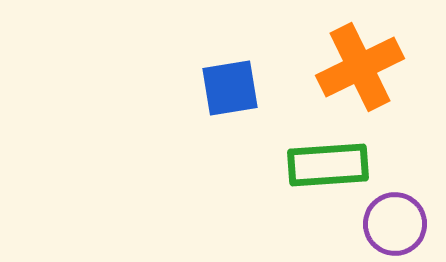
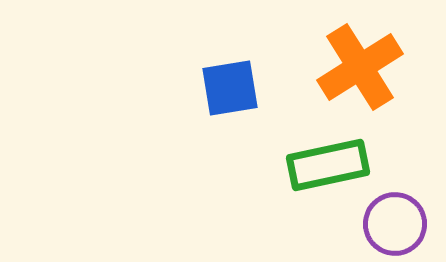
orange cross: rotated 6 degrees counterclockwise
green rectangle: rotated 8 degrees counterclockwise
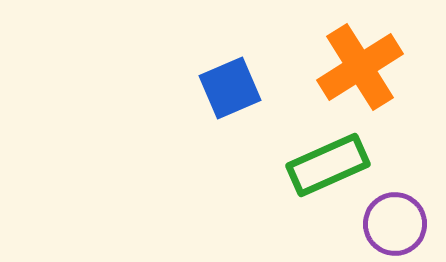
blue square: rotated 14 degrees counterclockwise
green rectangle: rotated 12 degrees counterclockwise
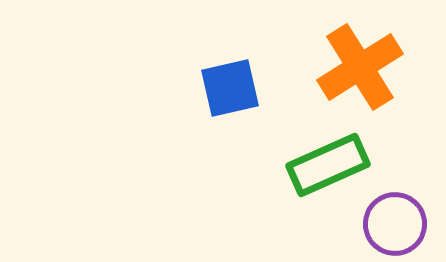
blue square: rotated 10 degrees clockwise
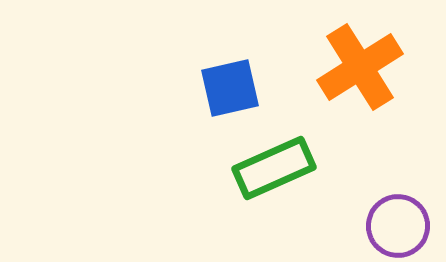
green rectangle: moved 54 px left, 3 px down
purple circle: moved 3 px right, 2 px down
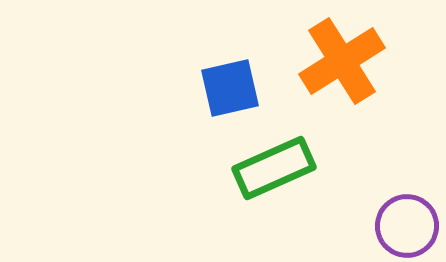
orange cross: moved 18 px left, 6 px up
purple circle: moved 9 px right
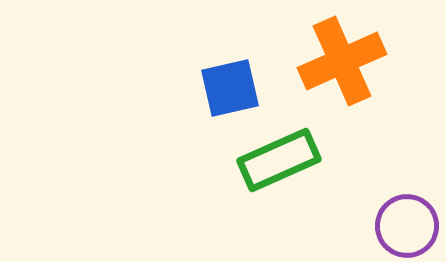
orange cross: rotated 8 degrees clockwise
green rectangle: moved 5 px right, 8 px up
